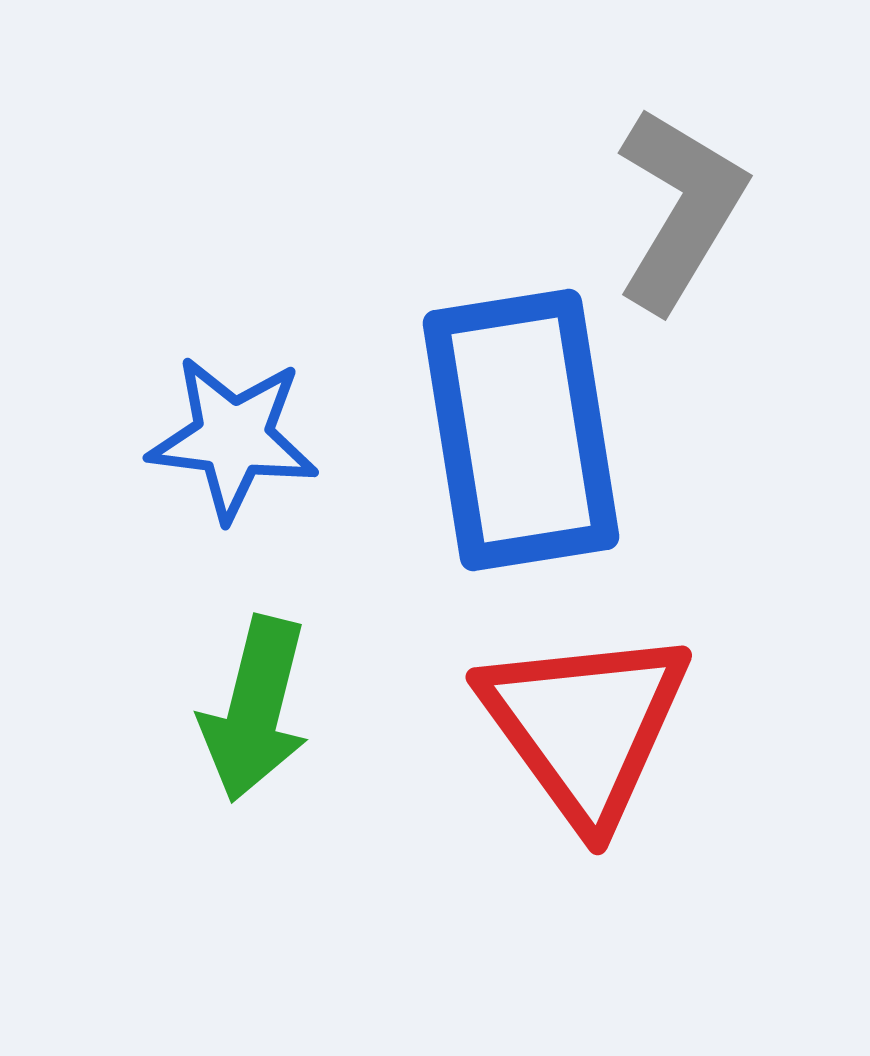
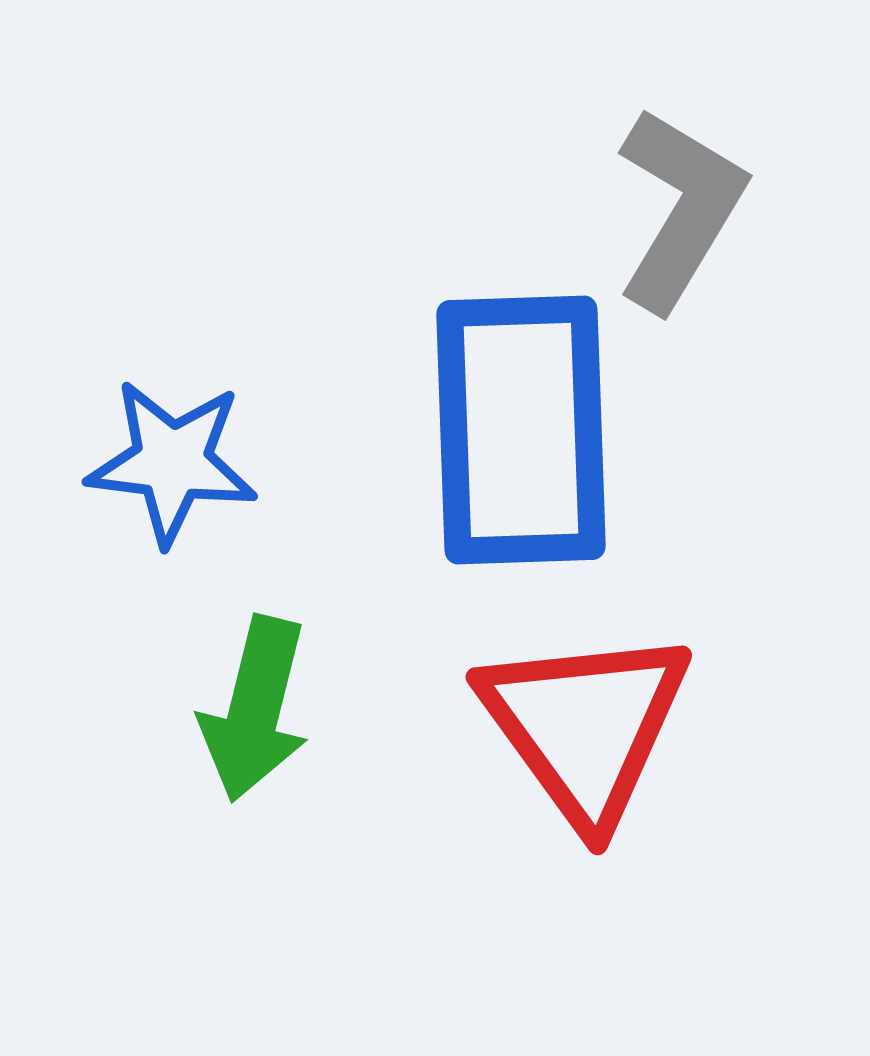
blue rectangle: rotated 7 degrees clockwise
blue star: moved 61 px left, 24 px down
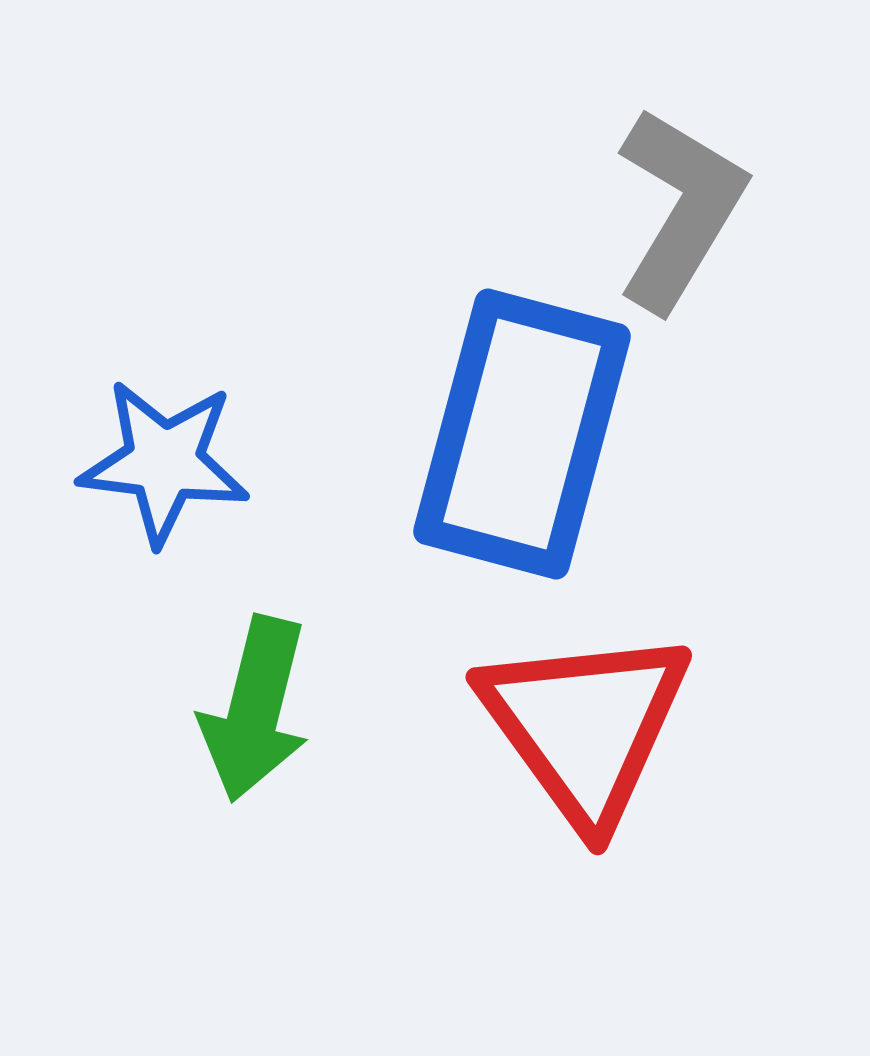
blue rectangle: moved 1 px right, 4 px down; rotated 17 degrees clockwise
blue star: moved 8 px left
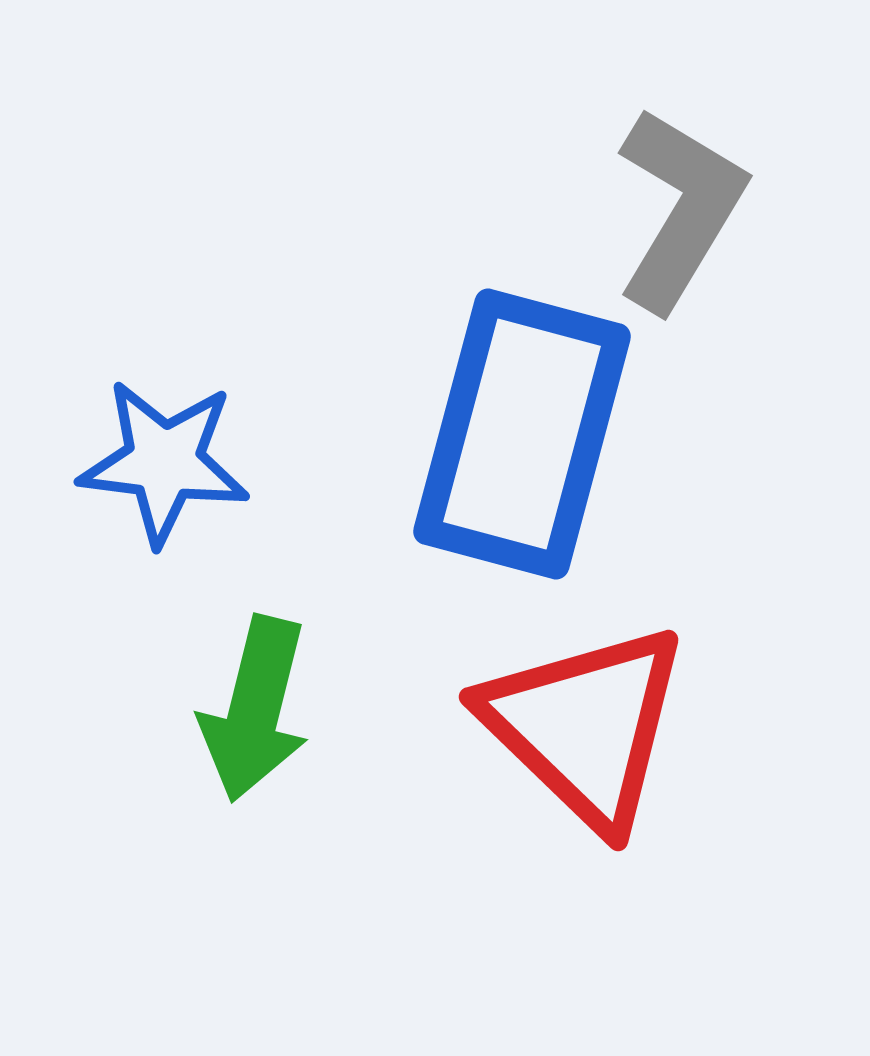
red triangle: rotated 10 degrees counterclockwise
